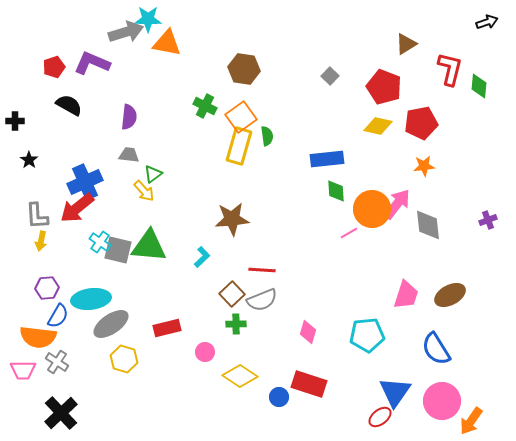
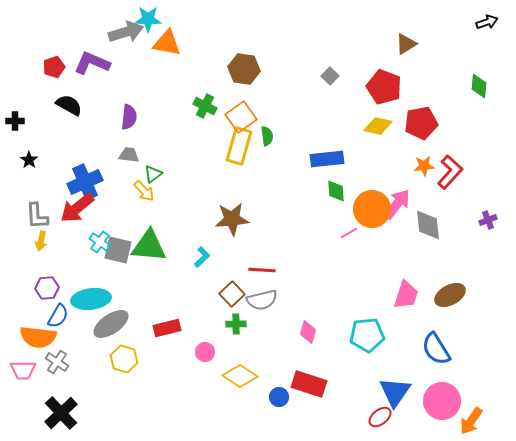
red L-shape at (450, 69): moved 103 px down; rotated 28 degrees clockwise
gray semicircle at (262, 300): rotated 8 degrees clockwise
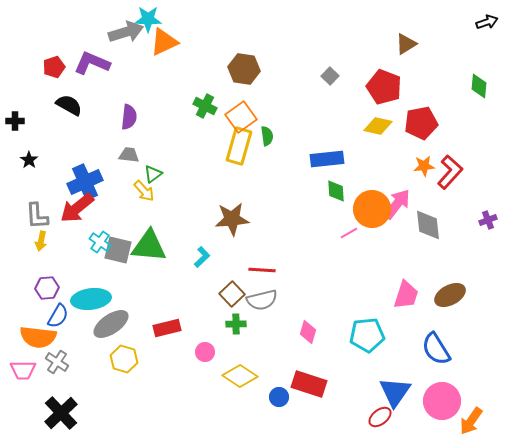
orange triangle at (167, 43): moved 3 px left, 1 px up; rotated 36 degrees counterclockwise
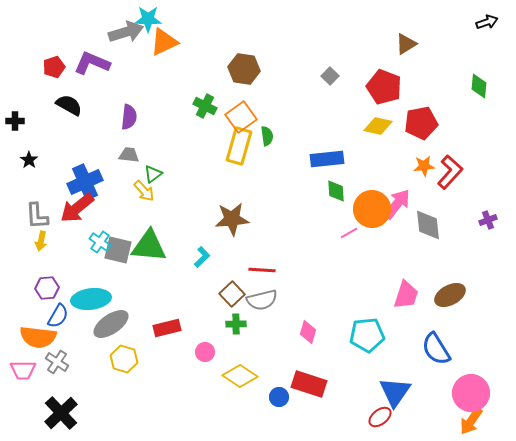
pink circle at (442, 401): moved 29 px right, 8 px up
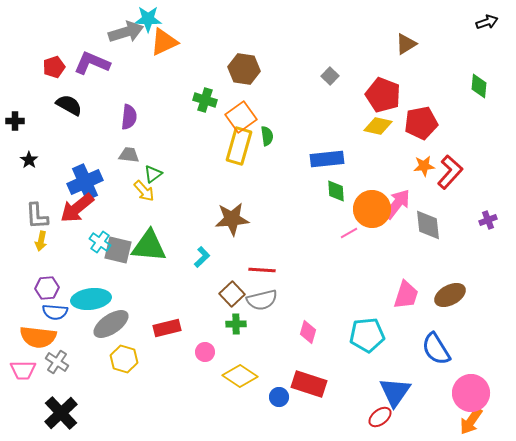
red pentagon at (384, 87): moved 1 px left, 8 px down
green cross at (205, 106): moved 6 px up; rotated 10 degrees counterclockwise
blue semicircle at (58, 316): moved 3 px left, 4 px up; rotated 65 degrees clockwise
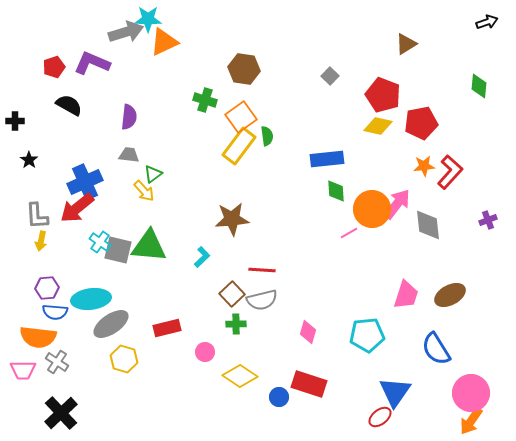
yellow rectangle at (239, 146): rotated 21 degrees clockwise
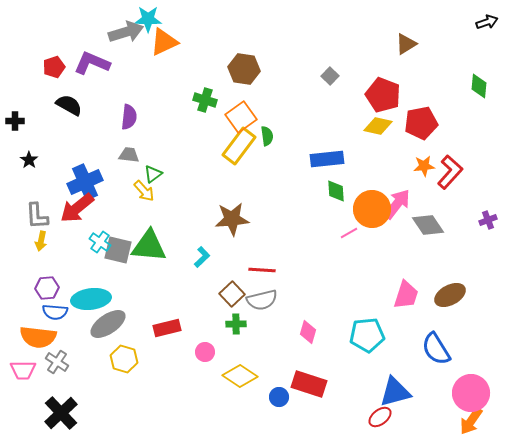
gray diamond at (428, 225): rotated 28 degrees counterclockwise
gray ellipse at (111, 324): moved 3 px left
blue triangle at (395, 392): rotated 40 degrees clockwise
